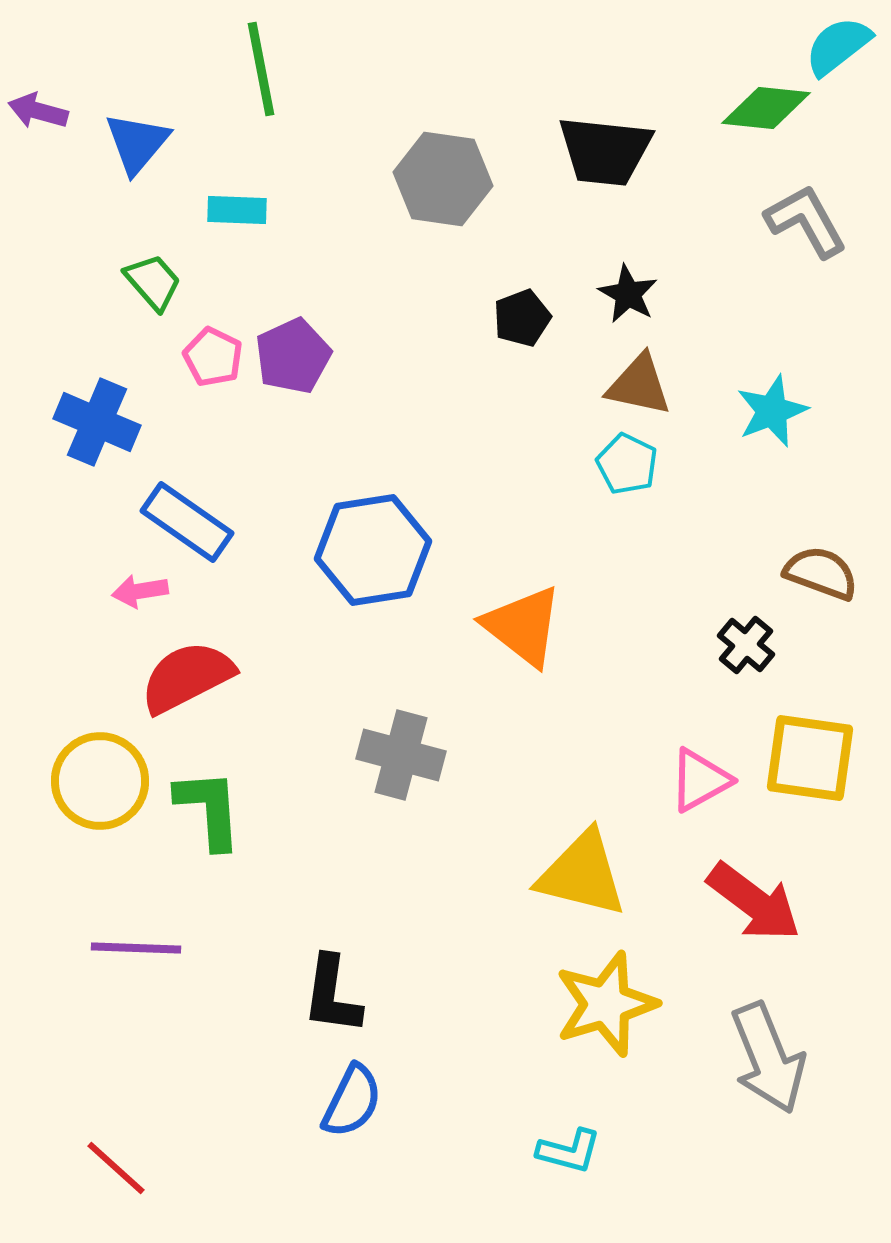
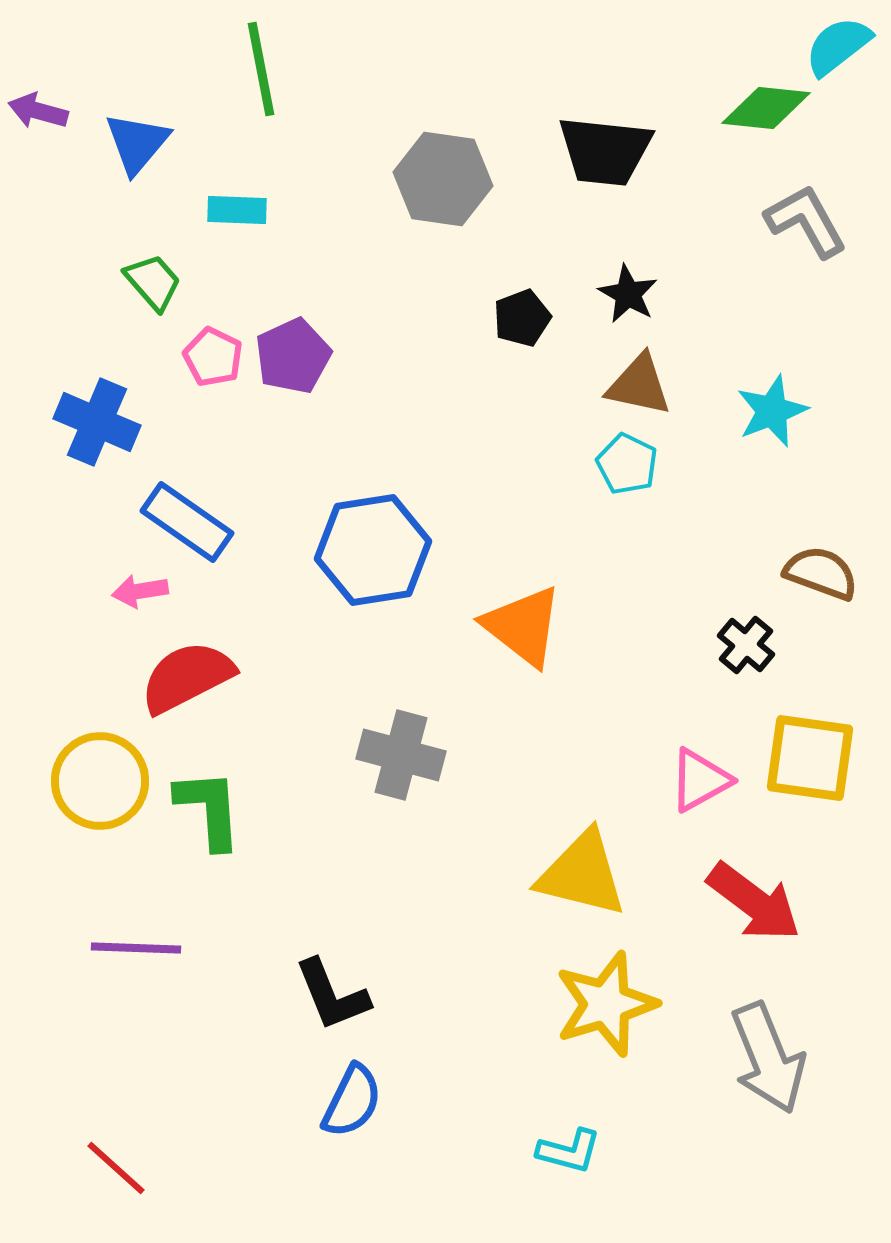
black L-shape: rotated 30 degrees counterclockwise
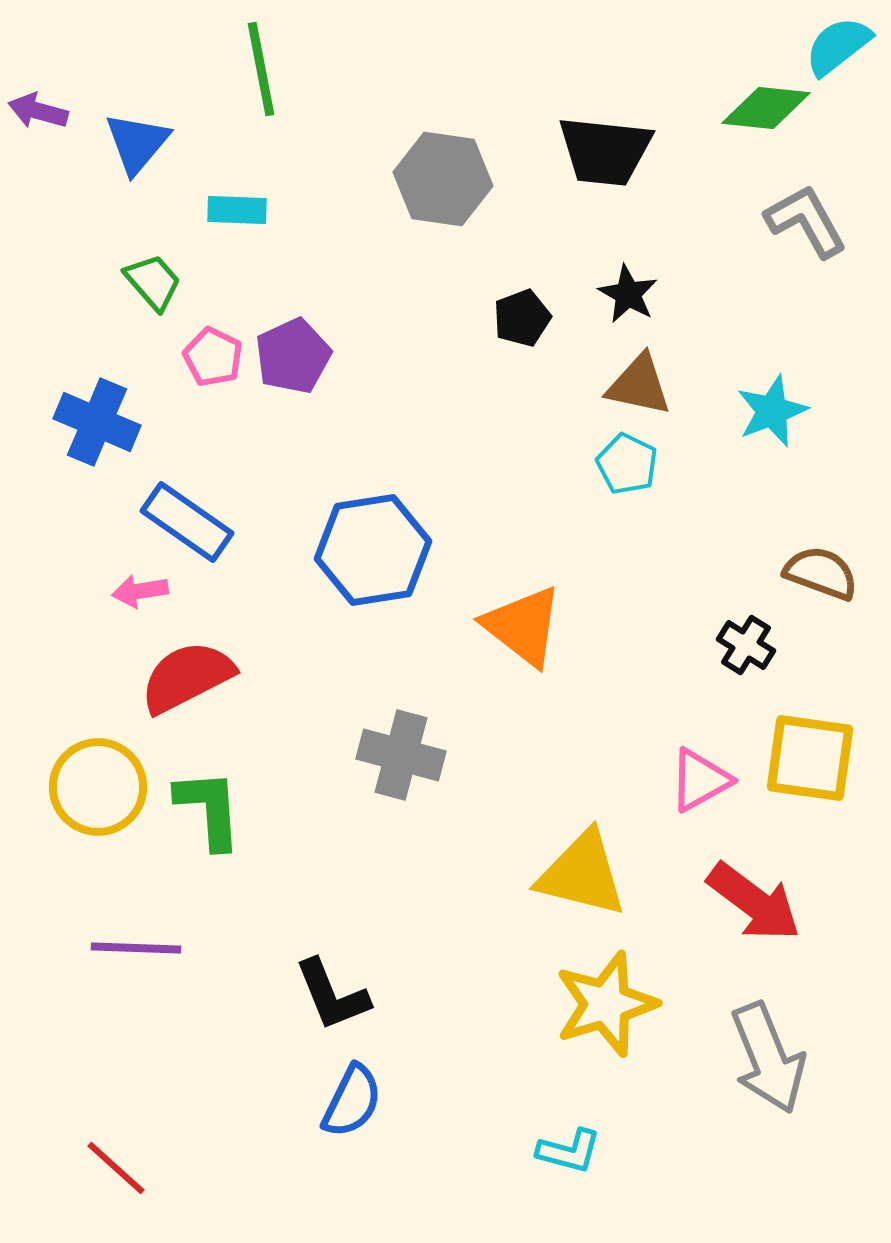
black cross: rotated 8 degrees counterclockwise
yellow circle: moved 2 px left, 6 px down
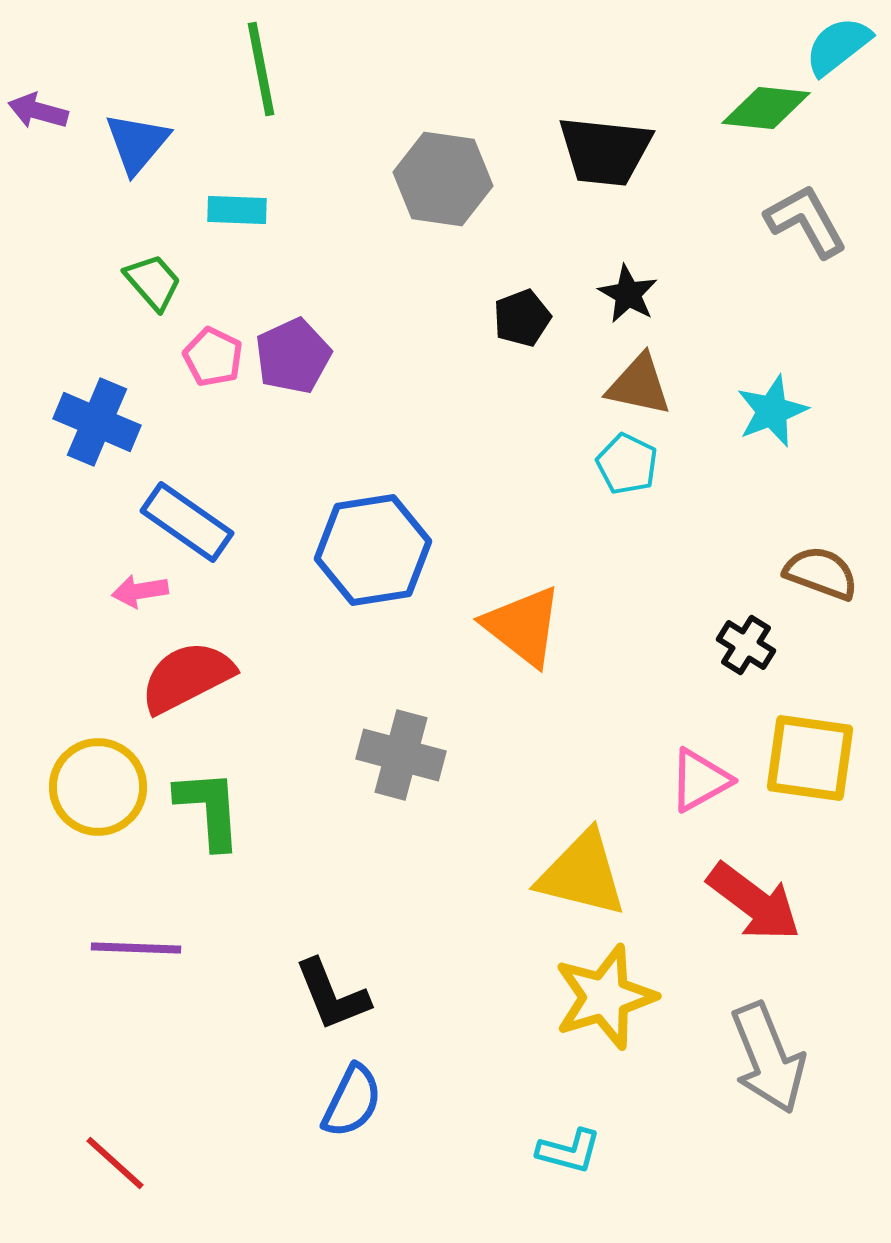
yellow star: moved 1 px left, 7 px up
red line: moved 1 px left, 5 px up
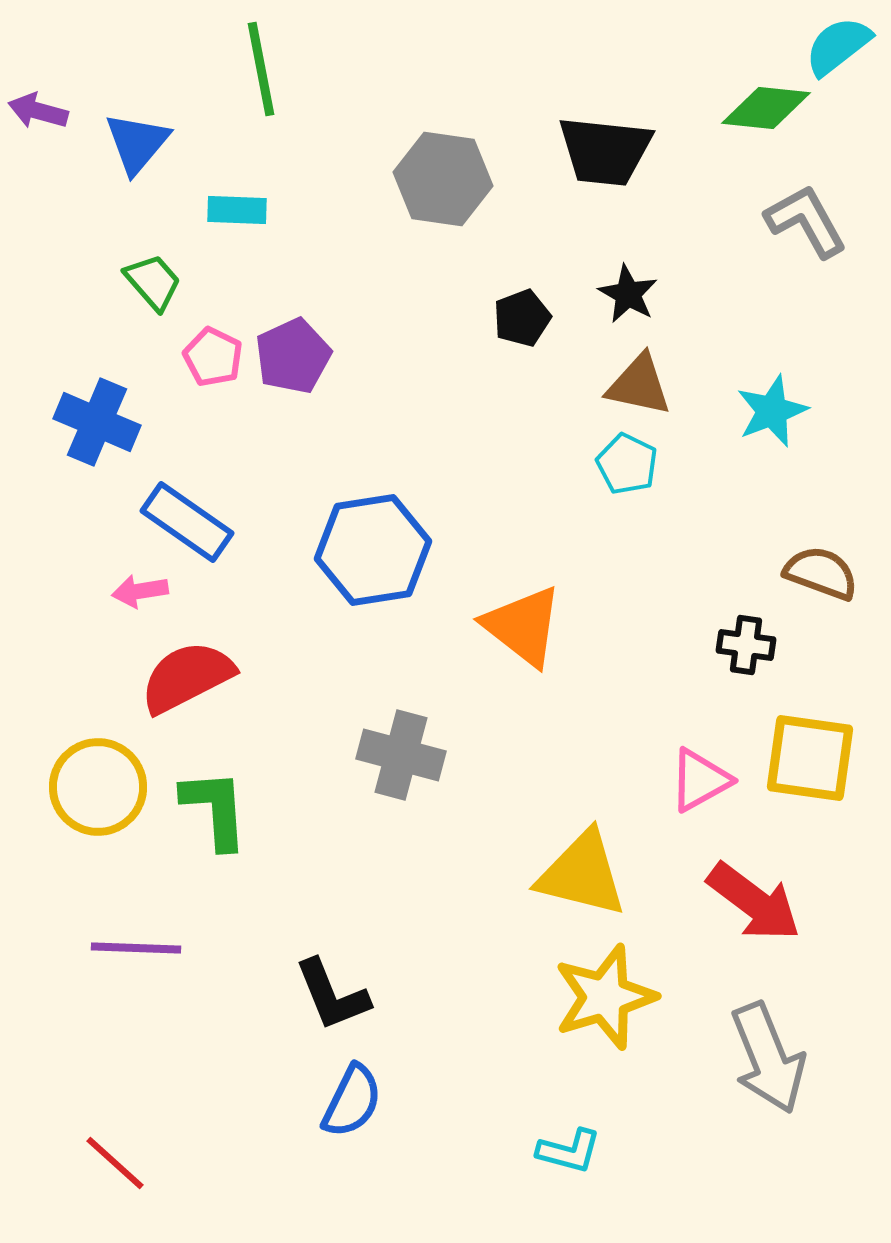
black cross: rotated 24 degrees counterclockwise
green L-shape: moved 6 px right
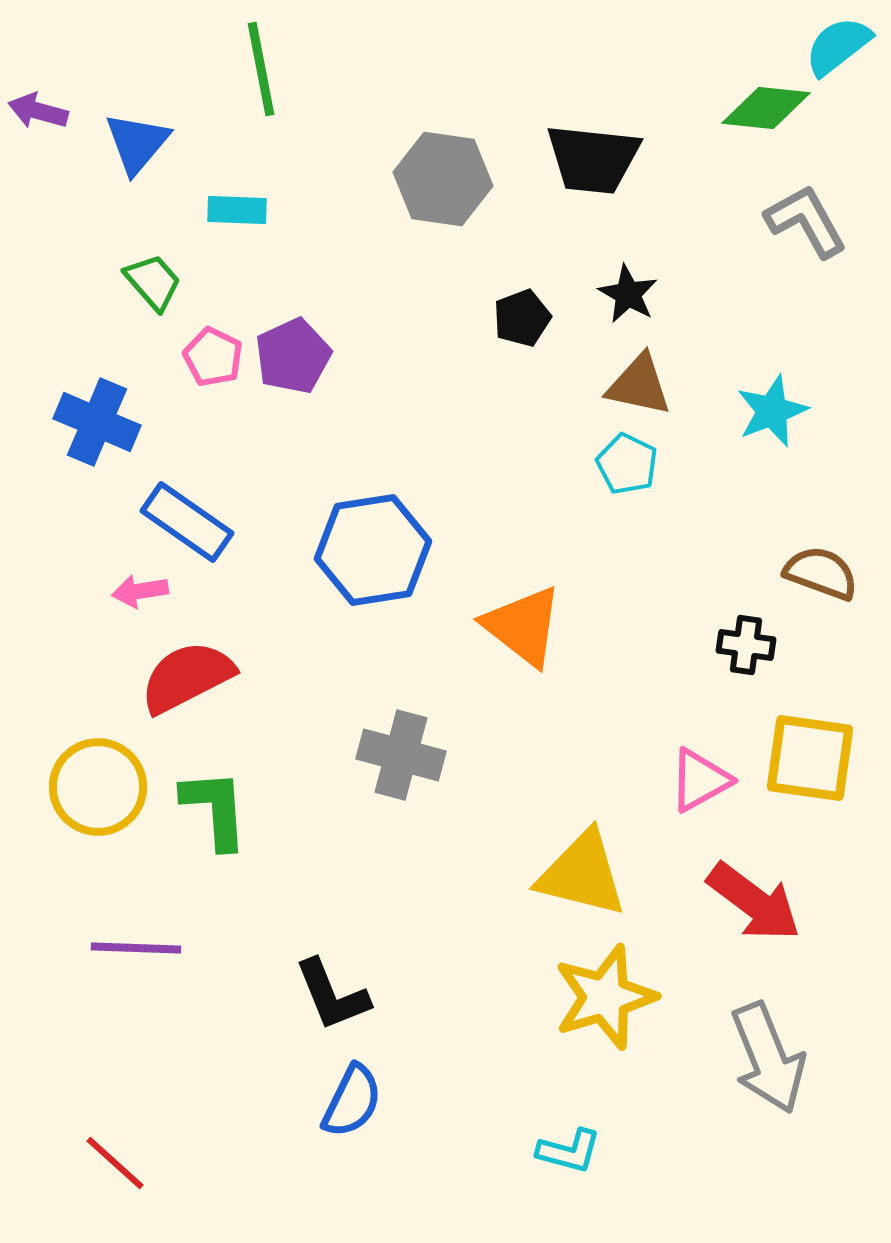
black trapezoid: moved 12 px left, 8 px down
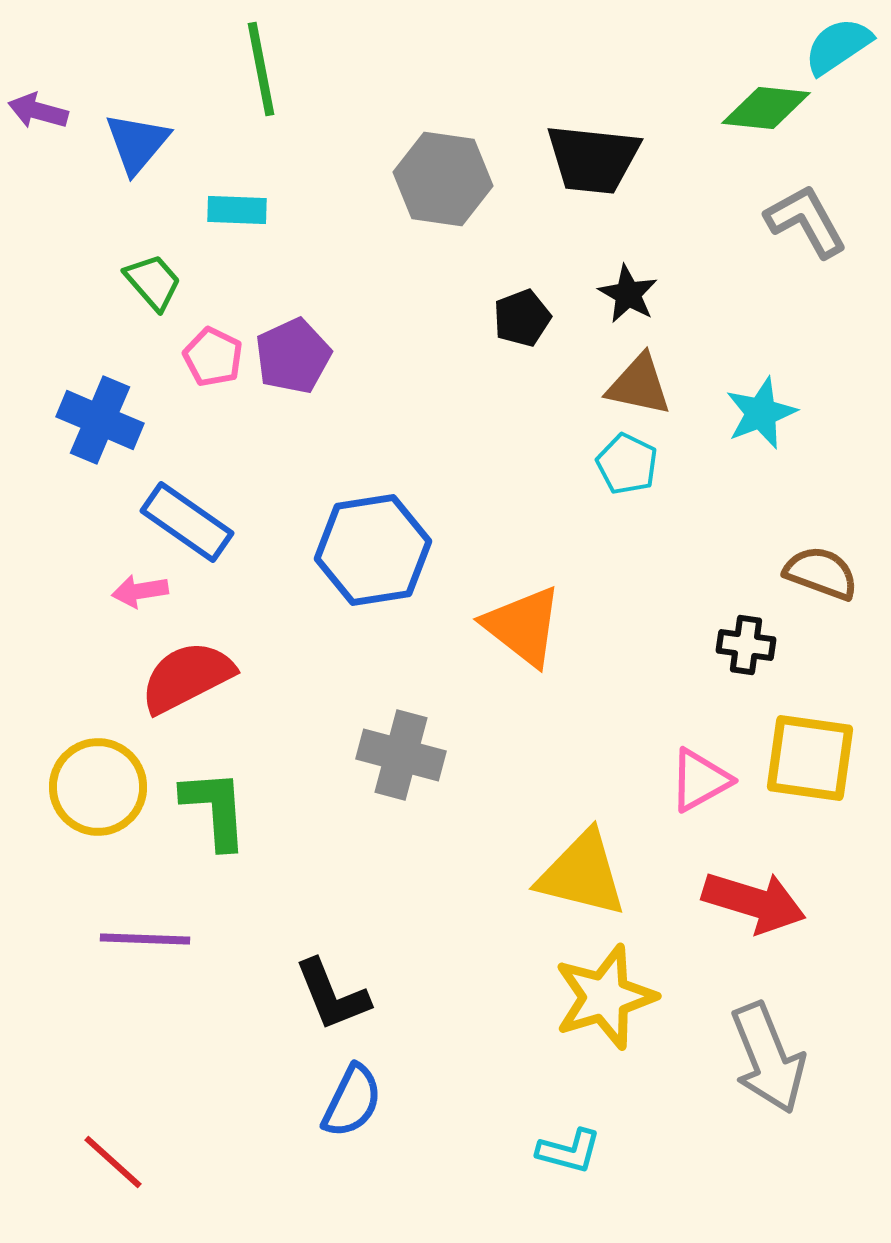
cyan semicircle: rotated 4 degrees clockwise
cyan star: moved 11 px left, 2 px down
blue cross: moved 3 px right, 2 px up
red arrow: rotated 20 degrees counterclockwise
purple line: moved 9 px right, 9 px up
red line: moved 2 px left, 1 px up
